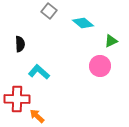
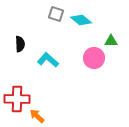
gray square: moved 7 px right, 3 px down; rotated 21 degrees counterclockwise
cyan diamond: moved 2 px left, 3 px up
green triangle: rotated 24 degrees clockwise
pink circle: moved 6 px left, 8 px up
cyan L-shape: moved 9 px right, 12 px up
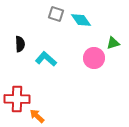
cyan diamond: rotated 15 degrees clockwise
green triangle: moved 2 px right, 2 px down; rotated 16 degrees counterclockwise
cyan L-shape: moved 2 px left, 1 px up
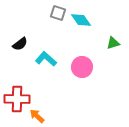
gray square: moved 2 px right, 1 px up
black semicircle: rotated 56 degrees clockwise
pink circle: moved 12 px left, 9 px down
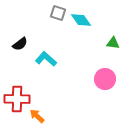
green triangle: rotated 24 degrees clockwise
pink circle: moved 23 px right, 12 px down
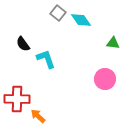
gray square: rotated 21 degrees clockwise
black semicircle: moved 3 px right; rotated 91 degrees clockwise
cyan L-shape: rotated 30 degrees clockwise
orange arrow: moved 1 px right
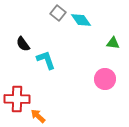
cyan L-shape: moved 1 px down
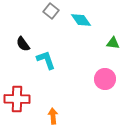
gray square: moved 7 px left, 2 px up
orange arrow: moved 15 px right; rotated 42 degrees clockwise
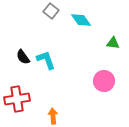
black semicircle: moved 13 px down
pink circle: moved 1 px left, 2 px down
red cross: rotated 10 degrees counterclockwise
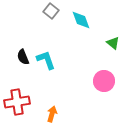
cyan diamond: rotated 15 degrees clockwise
green triangle: rotated 32 degrees clockwise
black semicircle: rotated 14 degrees clockwise
red cross: moved 3 px down
orange arrow: moved 1 px left, 2 px up; rotated 21 degrees clockwise
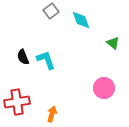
gray square: rotated 14 degrees clockwise
pink circle: moved 7 px down
